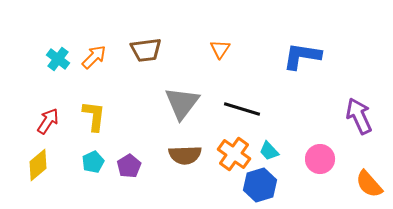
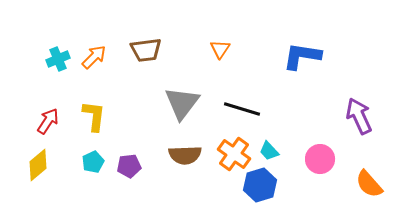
cyan cross: rotated 30 degrees clockwise
purple pentagon: rotated 25 degrees clockwise
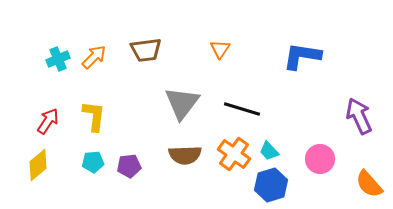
cyan pentagon: rotated 20 degrees clockwise
blue hexagon: moved 11 px right
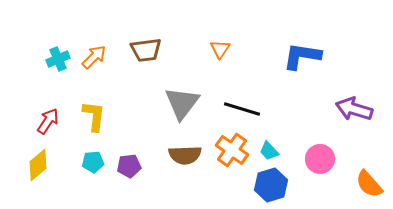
purple arrow: moved 5 px left, 7 px up; rotated 48 degrees counterclockwise
orange cross: moved 2 px left, 4 px up
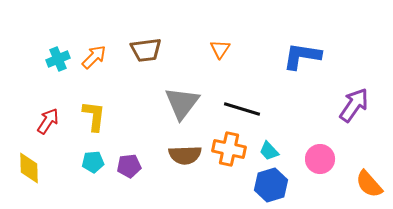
purple arrow: moved 4 px up; rotated 108 degrees clockwise
orange cross: moved 3 px left, 1 px up; rotated 24 degrees counterclockwise
yellow diamond: moved 9 px left, 3 px down; rotated 52 degrees counterclockwise
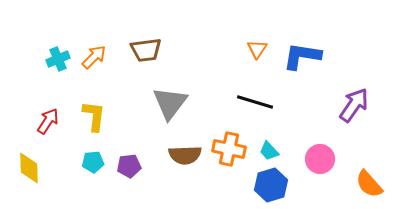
orange triangle: moved 37 px right
gray triangle: moved 12 px left
black line: moved 13 px right, 7 px up
